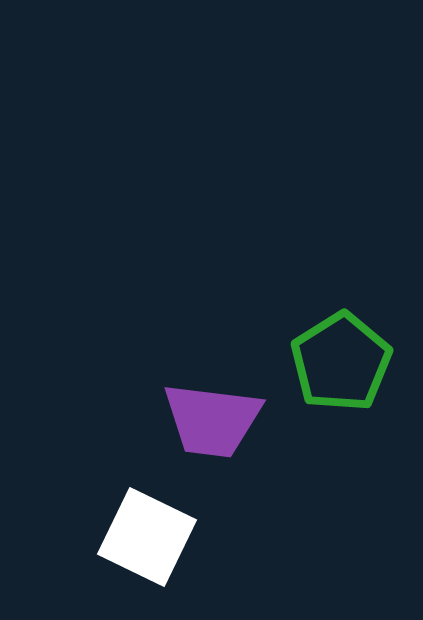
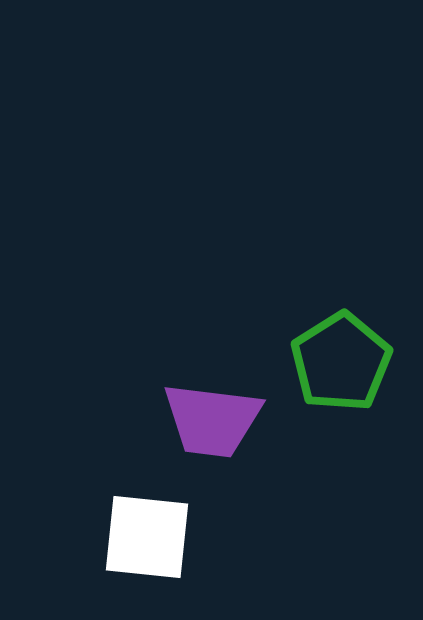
white square: rotated 20 degrees counterclockwise
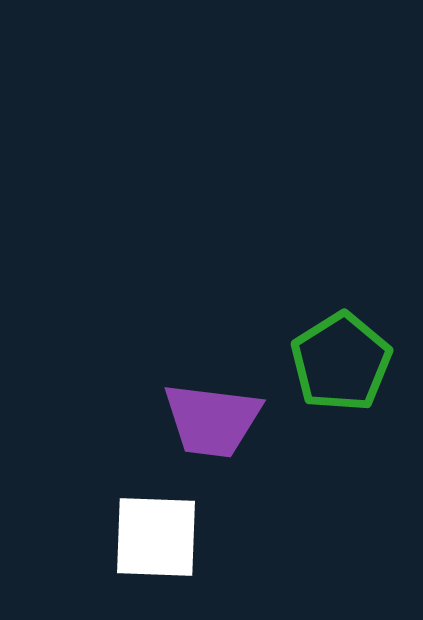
white square: moved 9 px right; rotated 4 degrees counterclockwise
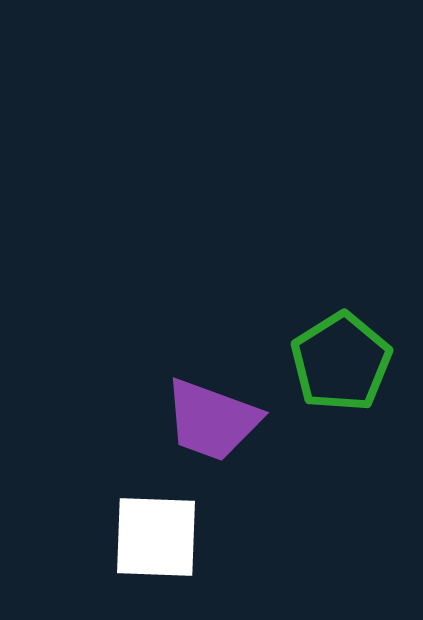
purple trapezoid: rotated 13 degrees clockwise
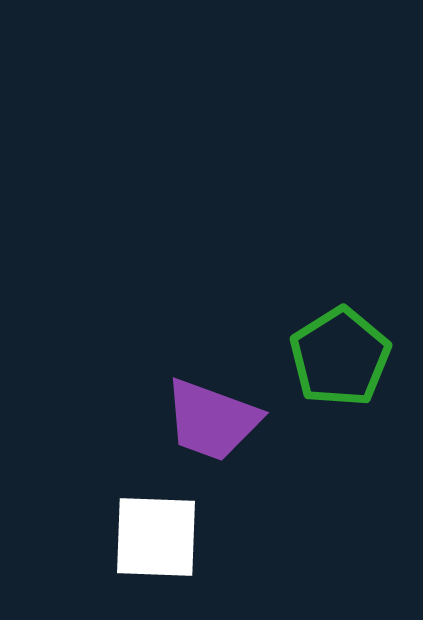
green pentagon: moved 1 px left, 5 px up
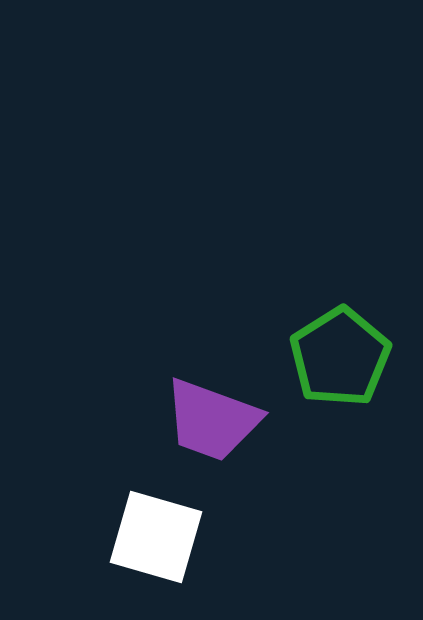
white square: rotated 14 degrees clockwise
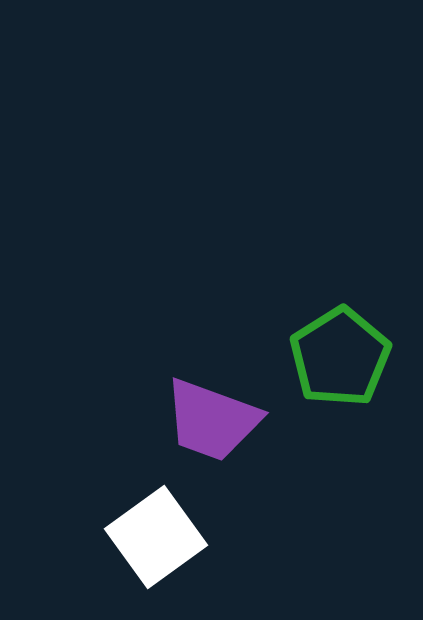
white square: rotated 38 degrees clockwise
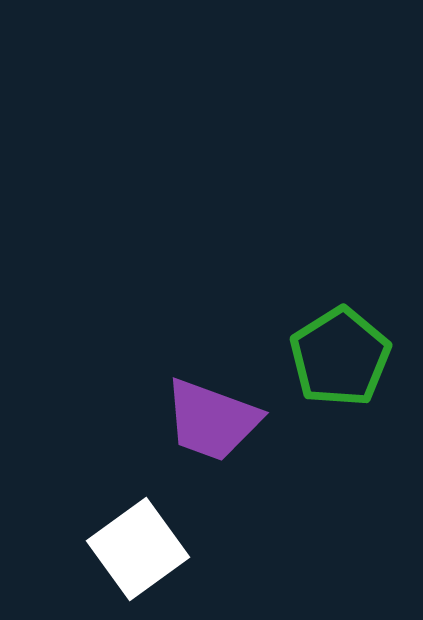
white square: moved 18 px left, 12 px down
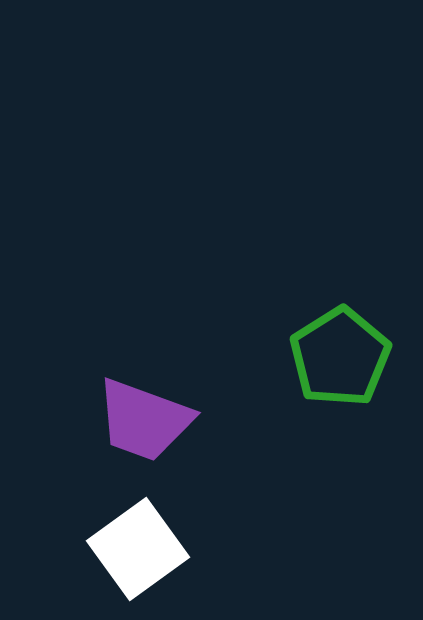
purple trapezoid: moved 68 px left
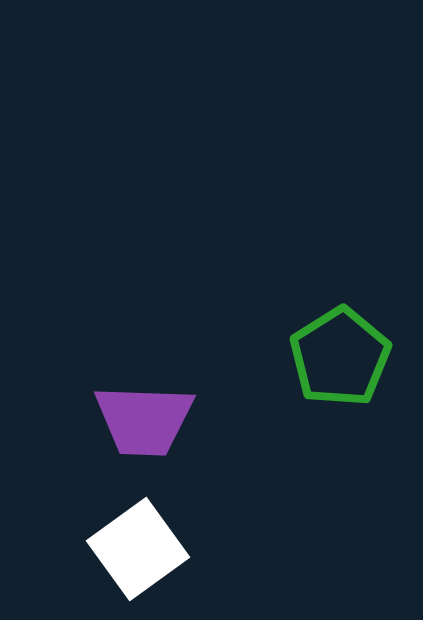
purple trapezoid: rotated 18 degrees counterclockwise
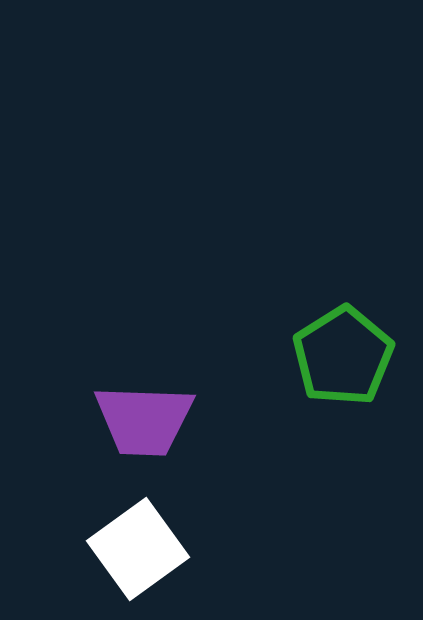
green pentagon: moved 3 px right, 1 px up
